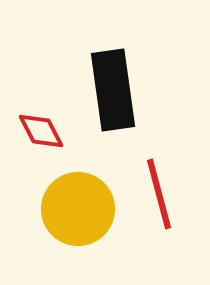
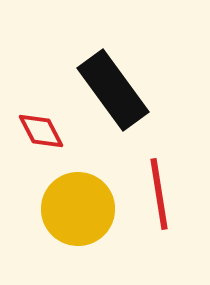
black rectangle: rotated 28 degrees counterclockwise
red line: rotated 6 degrees clockwise
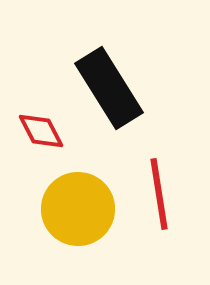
black rectangle: moved 4 px left, 2 px up; rotated 4 degrees clockwise
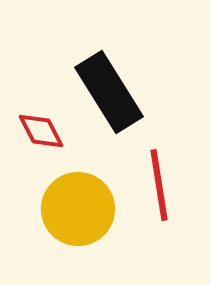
black rectangle: moved 4 px down
red line: moved 9 px up
